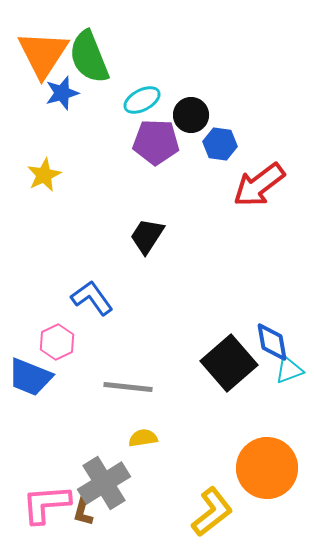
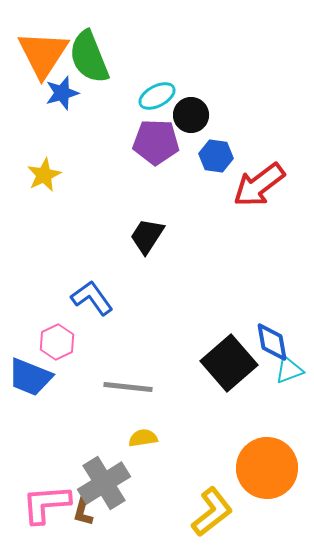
cyan ellipse: moved 15 px right, 4 px up
blue hexagon: moved 4 px left, 12 px down
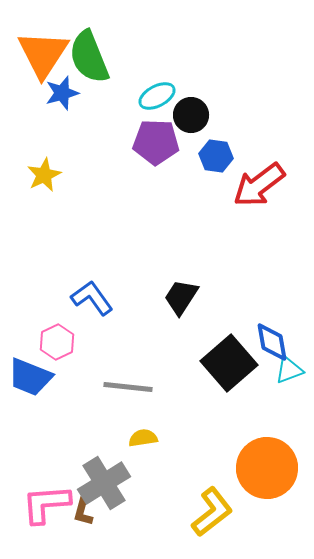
black trapezoid: moved 34 px right, 61 px down
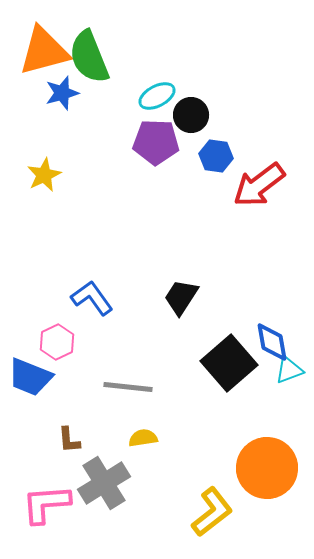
orange triangle: moved 1 px right, 3 px up; rotated 42 degrees clockwise
brown L-shape: moved 14 px left, 72 px up; rotated 20 degrees counterclockwise
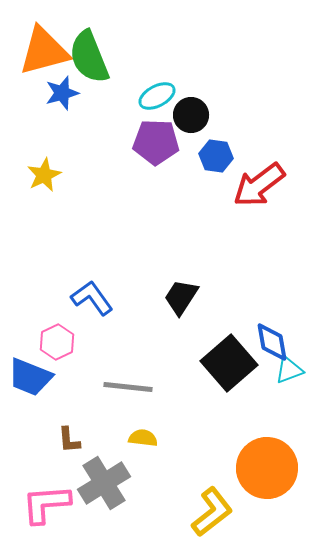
yellow semicircle: rotated 16 degrees clockwise
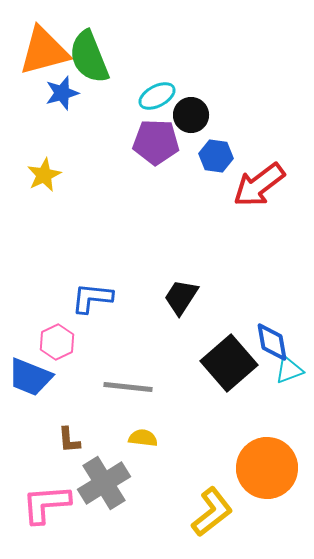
blue L-shape: rotated 48 degrees counterclockwise
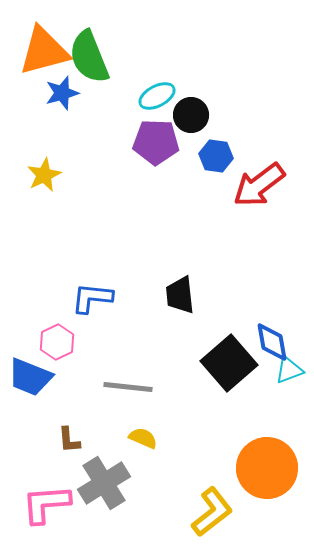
black trapezoid: moved 1 px left, 2 px up; rotated 39 degrees counterclockwise
yellow semicircle: rotated 16 degrees clockwise
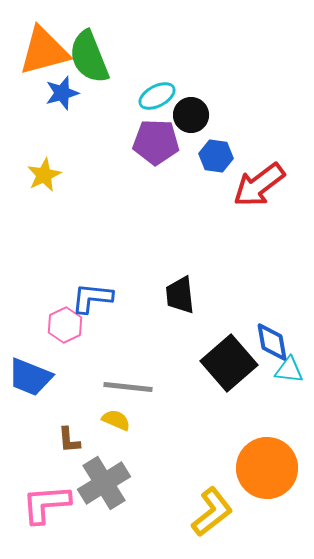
pink hexagon: moved 8 px right, 17 px up
cyan triangle: rotated 28 degrees clockwise
yellow semicircle: moved 27 px left, 18 px up
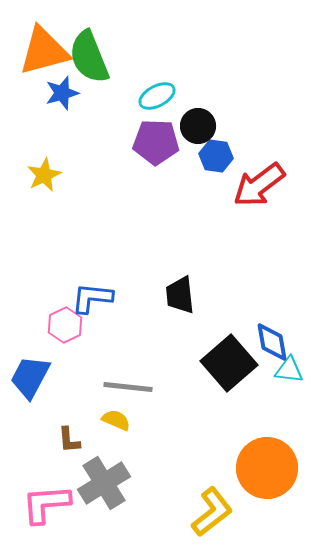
black circle: moved 7 px right, 11 px down
blue trapezoid: rotated 96 degrees clockwise
